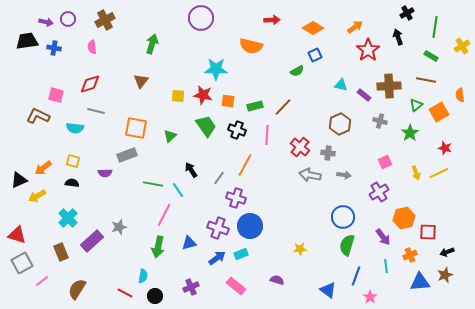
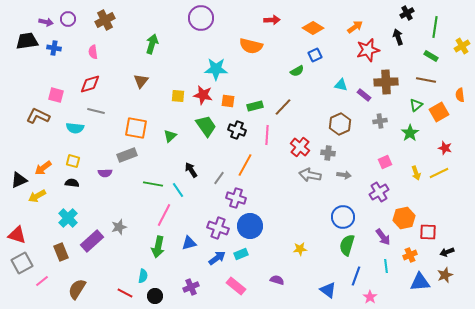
pink semicircle at (92, 47): moved 1 px right, 5 px down
red star at (368, 50): rotated 20 degrees clockwise
brown cross at (389, 86): moved 3 px left, 4 px up
gray cross at (380, 121): rotated 24 degrees counterclockwise
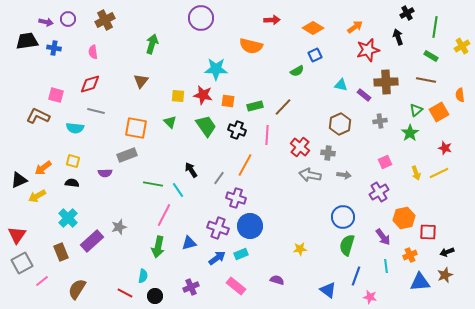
green triangle at (416, 105): moved 5 px down
green triangle at (170, 136): moved 14 px up; rotated 32 degrees counterclockwise
red triangle at (17, 235): rotated 48 degrees clockwise
pink star at (370, 297): rotated 24 degrees counterclockwise
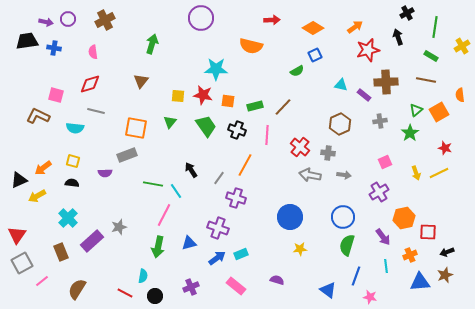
green triangle at (170, 122): rotated 24 degrees clockwise
cyan line at (178, 190): moved 2 px left, 1 px down
blue circle at (250, 226): moved 40 px right, 9 px up
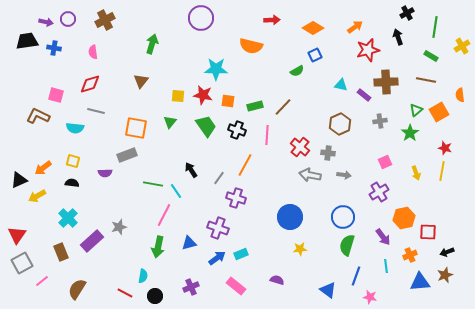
yellow line at (439, 173): moved 3 px right, 2 px up; rotated 54 degrees counterclockwise
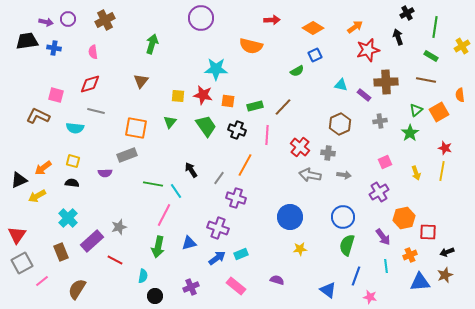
red line at (125, 293): moved 10 px left, 33 px up
